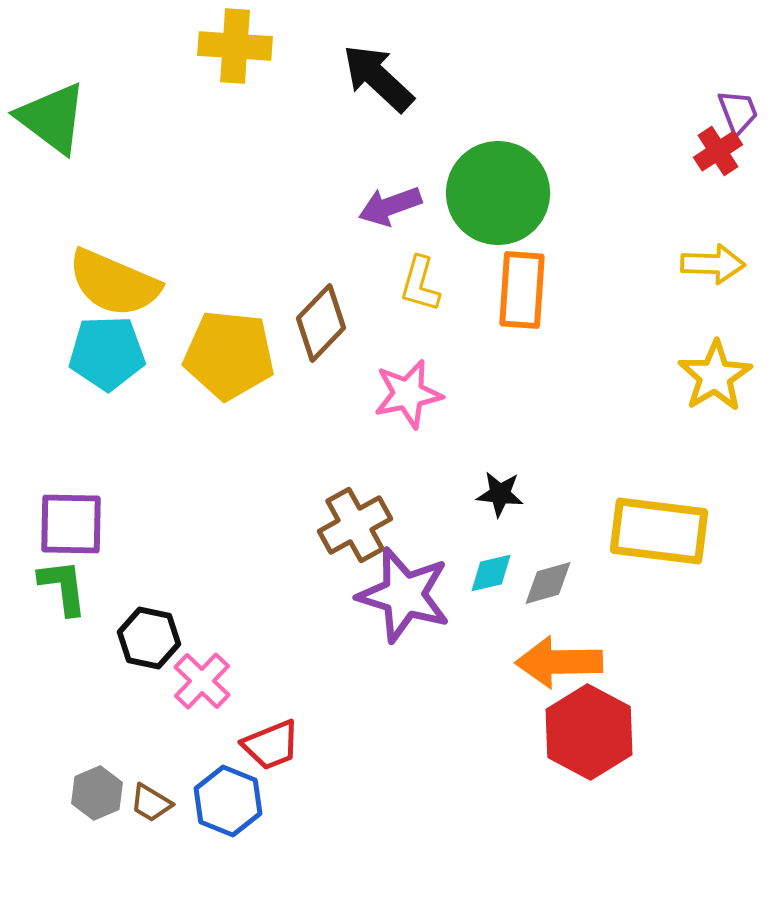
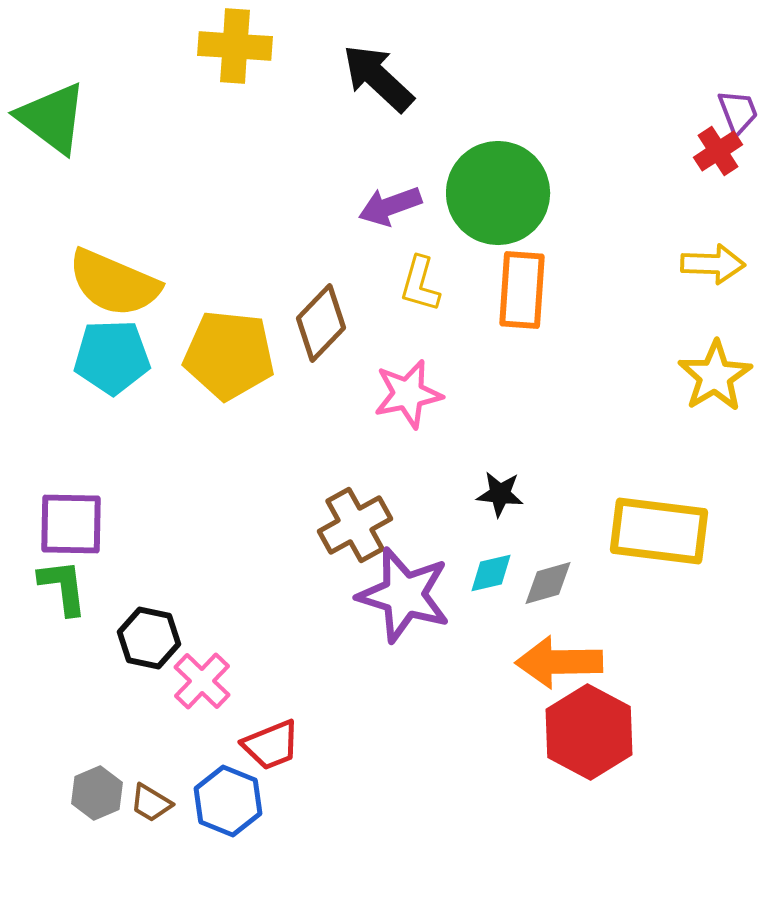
cyan pentagon: moved 5 px right, 4 px down
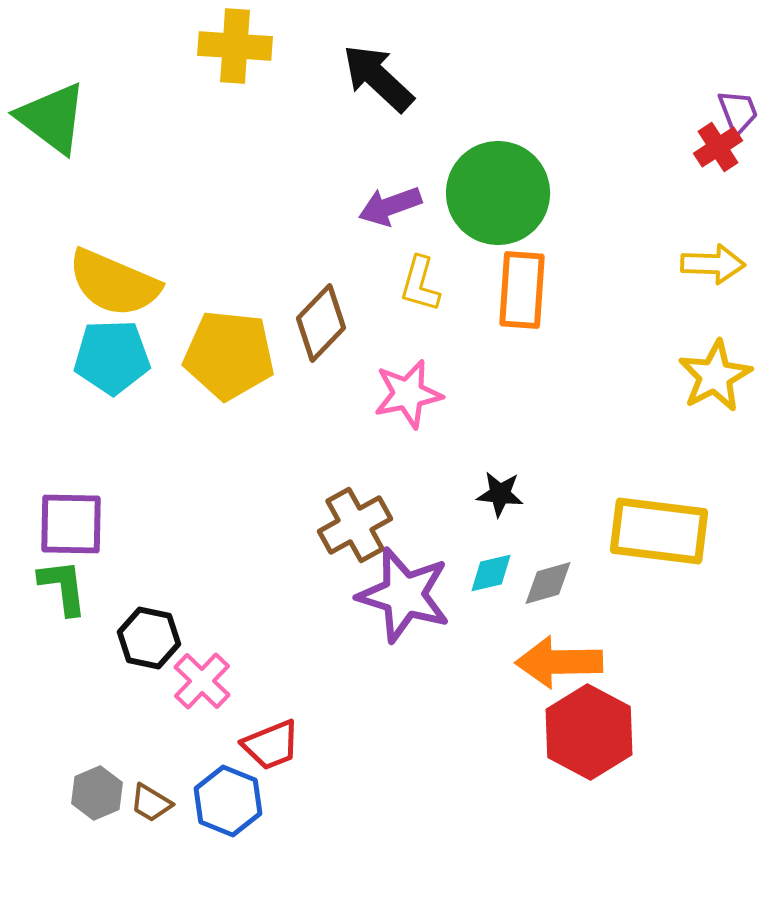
red cross: moved 4 px up
yellow star: rotated 4 degrees clockwise
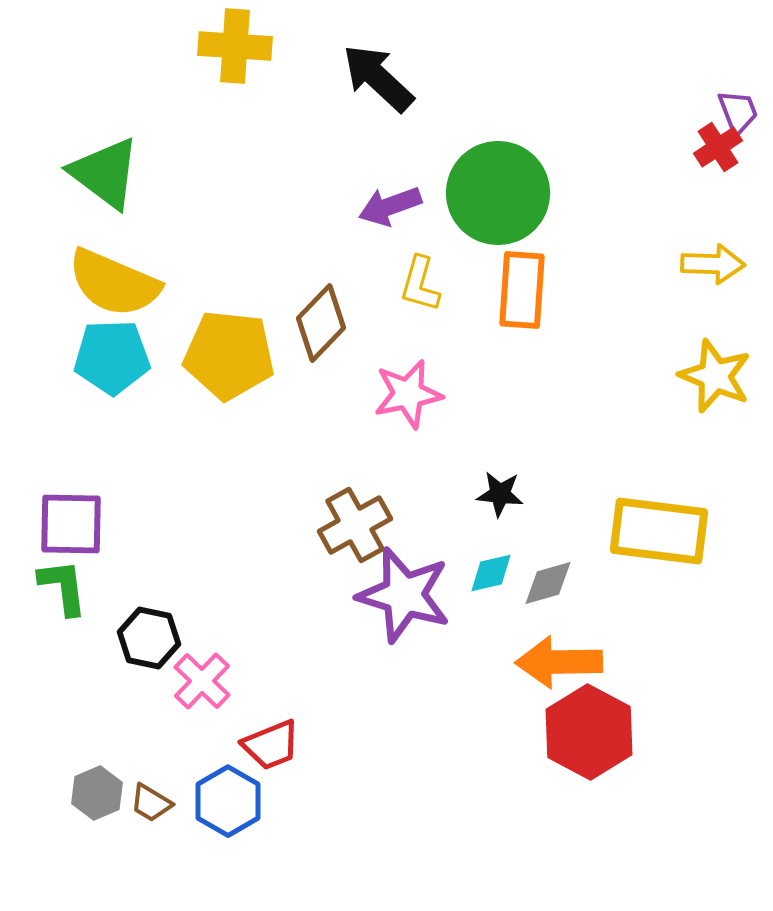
green triangle: moved 53 px right, 55 px down
yellow star: rotated 22 degrees counterclockwise
blue hexagon: rotated 8 degrees clockwise
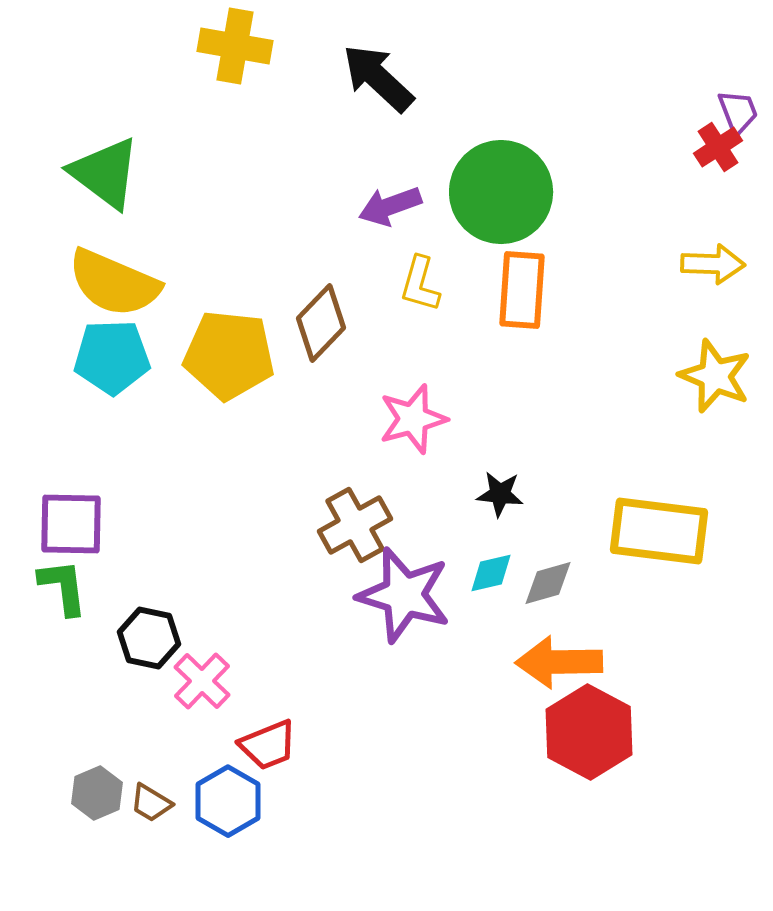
yellow cross: rotated 6 degrees clockwise
green circle: moved 3 px right, 1 px up
pink star: moved 5 px right, 25 px down; rotated 4 degrees counterclockwise
red trapezoid: moved 3 px left
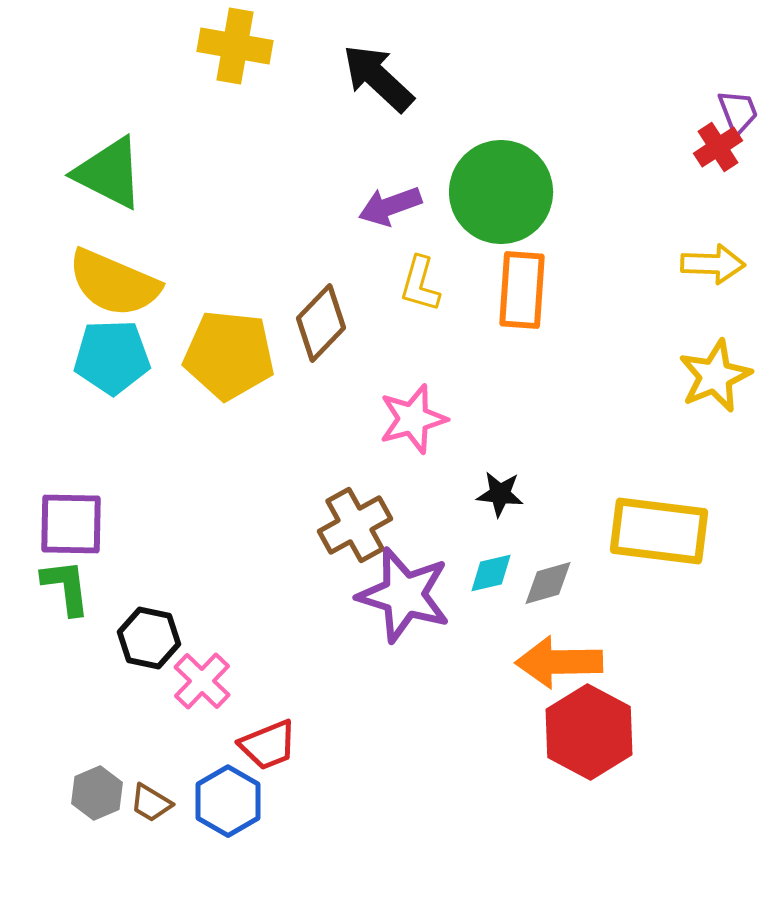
green triangle: moved 4 px right; rotated 10 degrees counterclockwise
yellow star: rotated 26 degrees clockwise
green L-shape: moved 3 px right
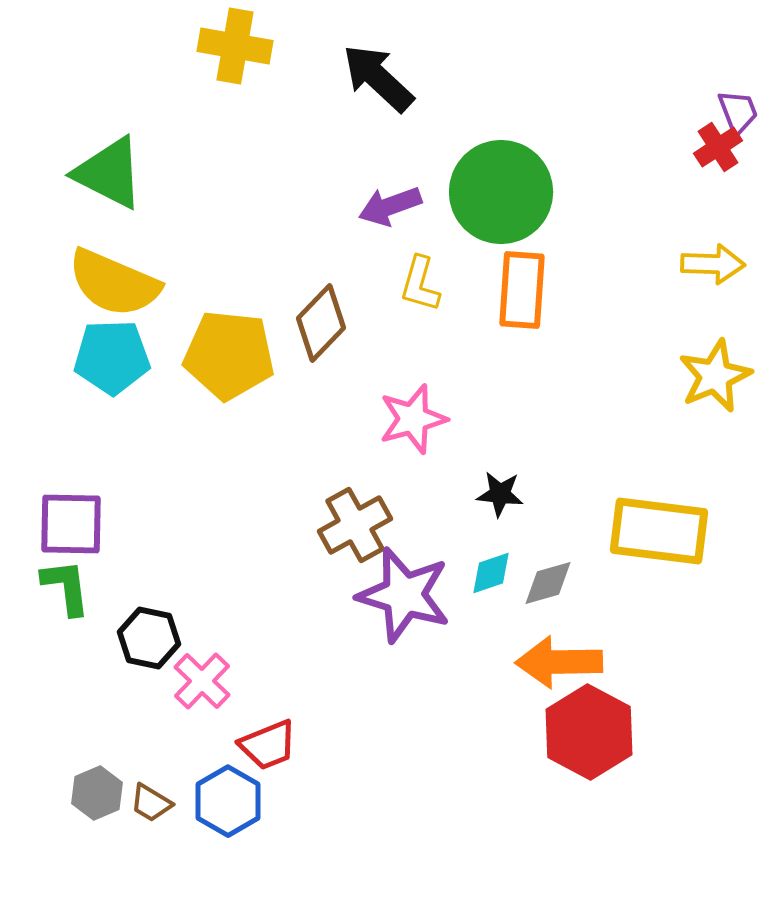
cyan diamond: rotated 6 degrees counterclockwise
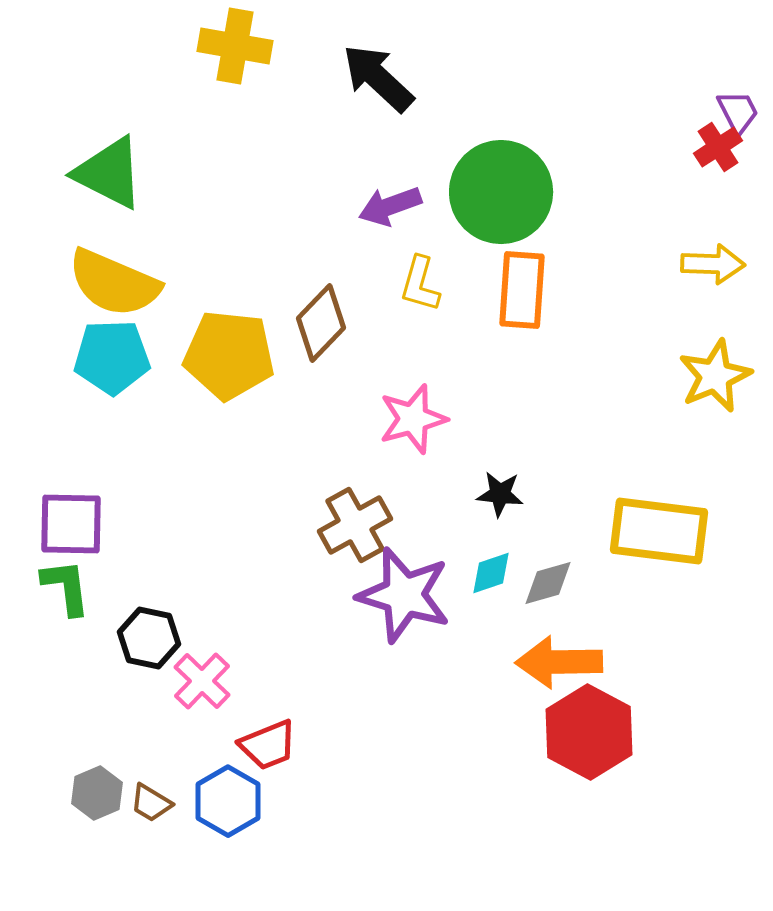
purple trapezoid: rotated 6 degrees counterclockwise
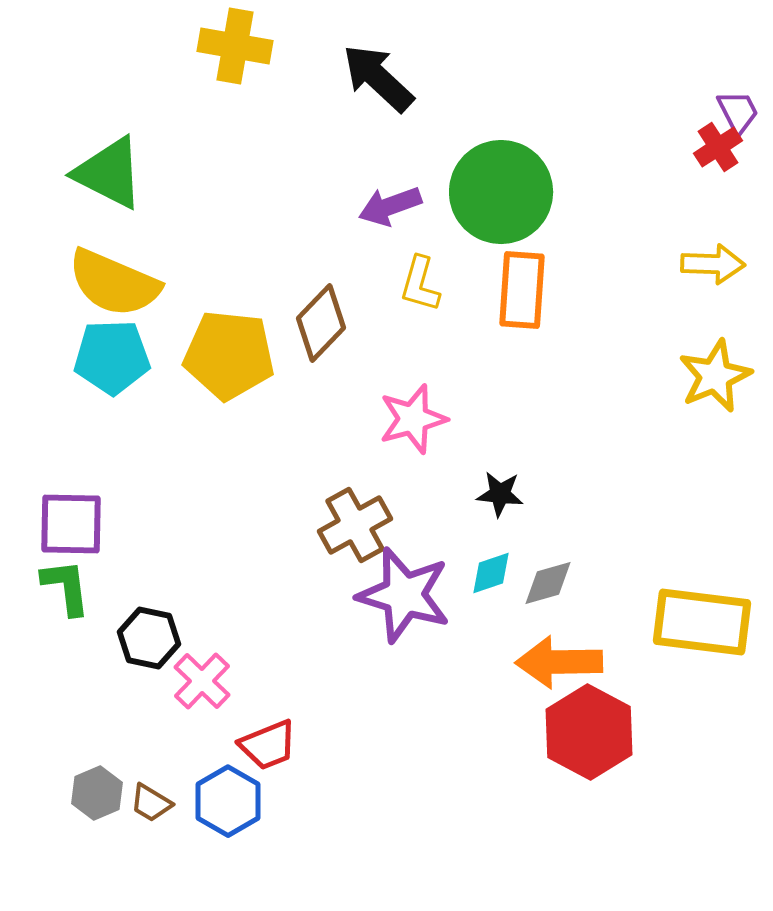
yellow rectangle: moved 43 px right, 91 px down
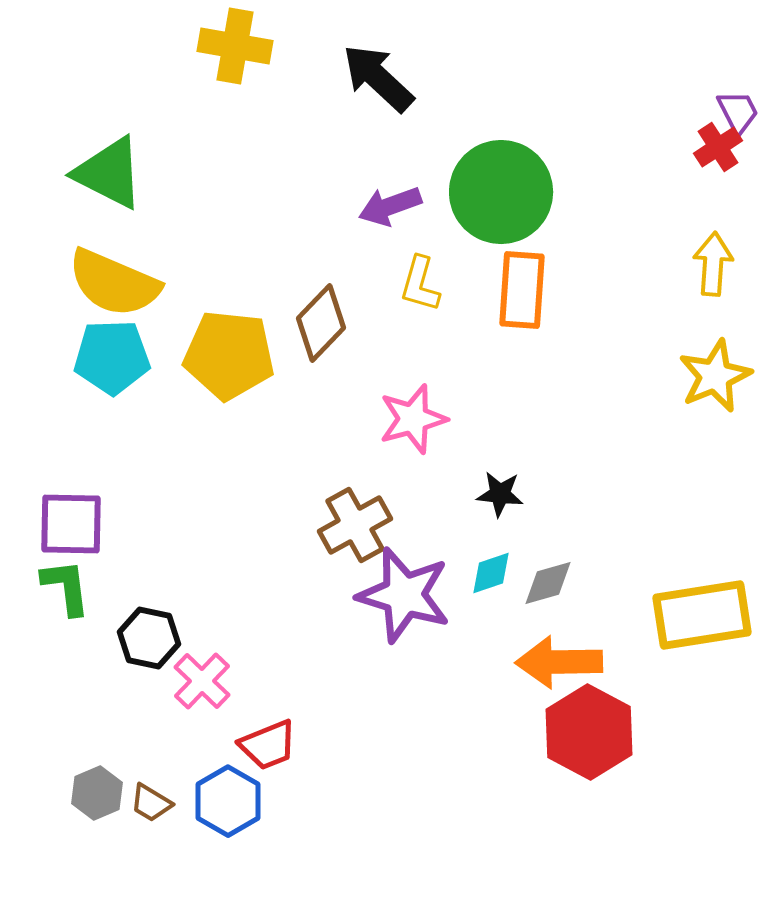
yellow arrow: rotated 88 degrees counterclockwise
yellow rectangle: moved 7 px up; rotated 16 degrees counterclockwise
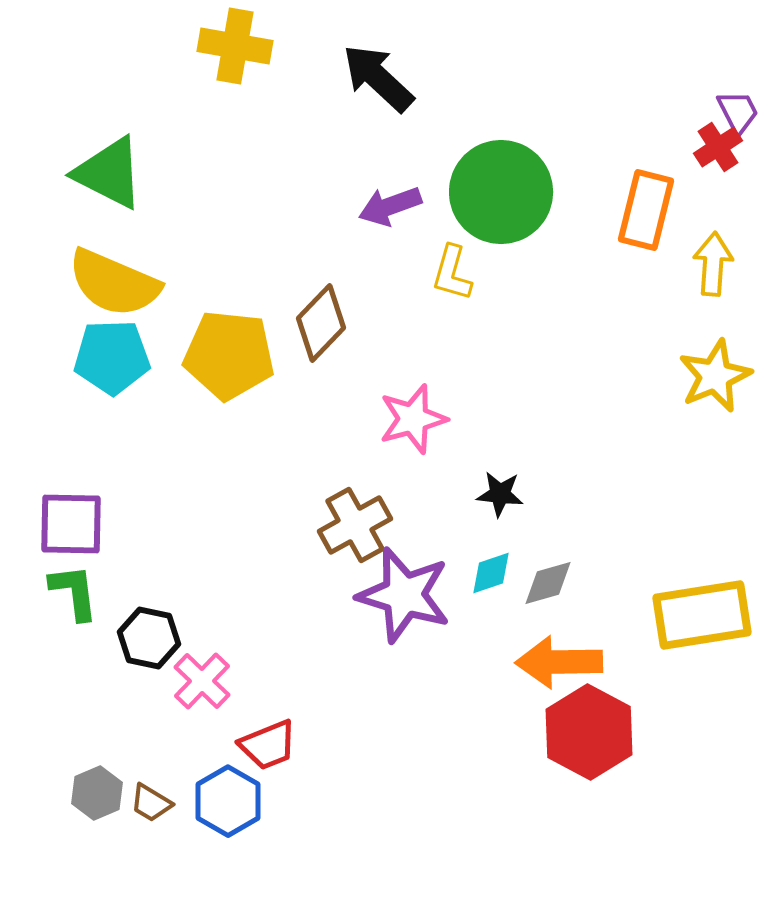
yellow L-shape: moved 32 px right, 11 px up
orange rectangle: moved 124 px right, 80 px up; rotated 10 degrees clockwise
green L-shape: moved 8 px right, 5 px down
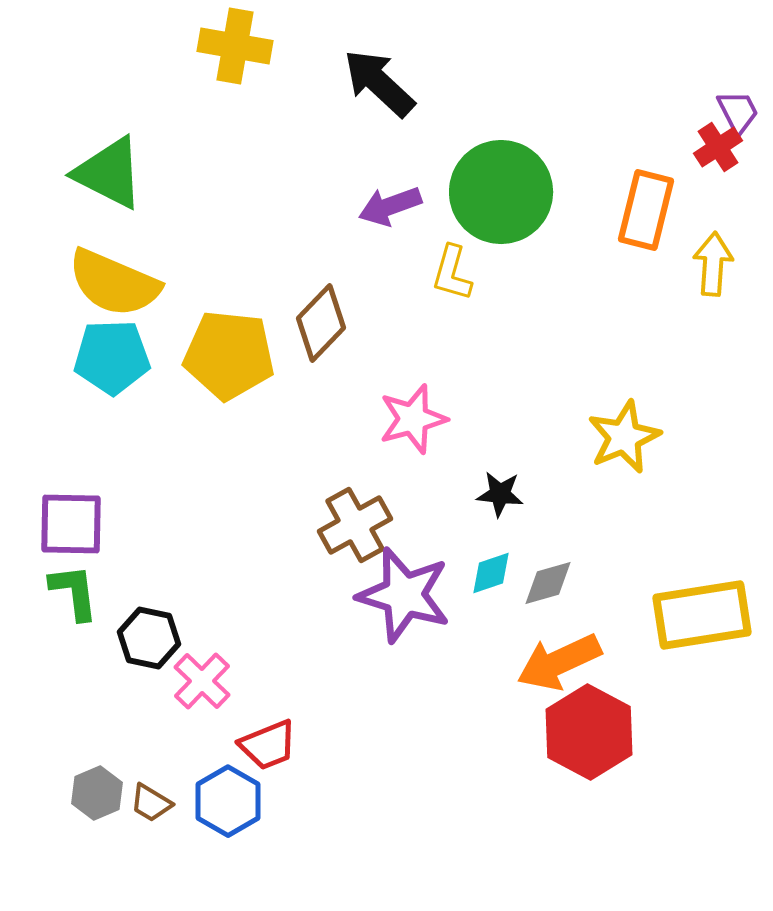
black arrow: moved 1 px right, 5 px down
yellow star: moved 91 px left, 61 px down
orange arrow: rotated 24 degrees counterclockwise
